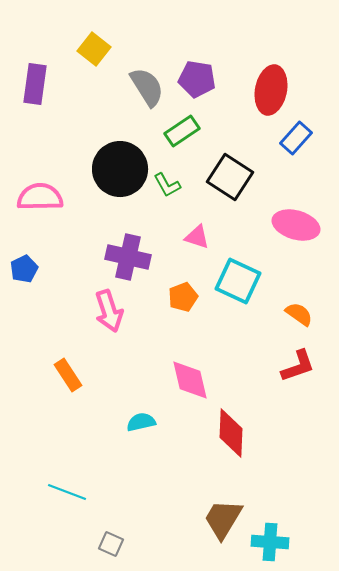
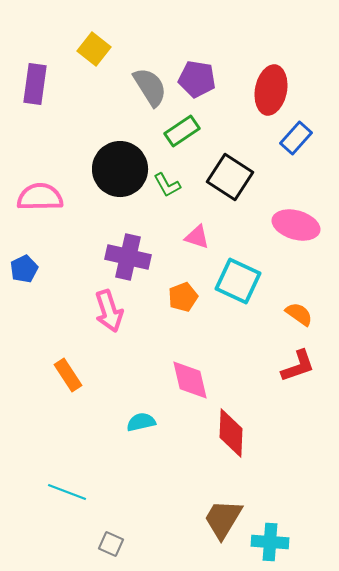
gray semicircle: moved 3 px right
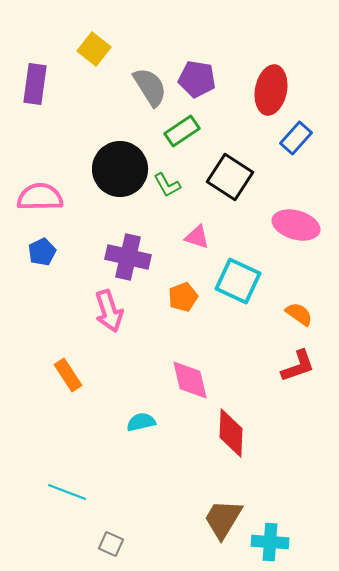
blue pentagon: moved 18 px right, 17 px up
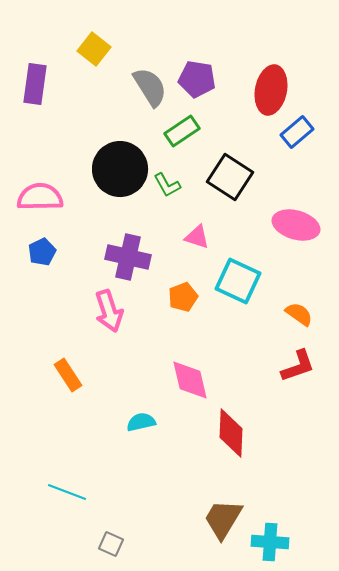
blue rectangle: moved 1 px right, 6 px up; rotated 8 degrees clockwise
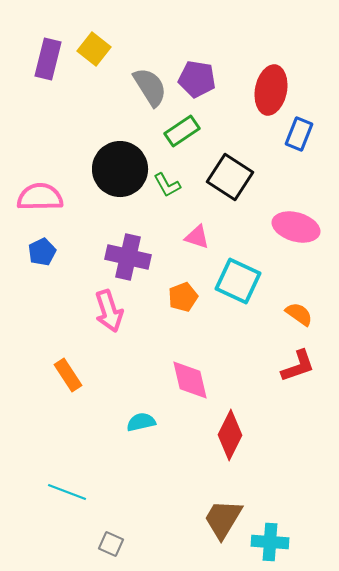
purple rectangle: moved 13 px right, 25 px up; rotated 6 degrees clockwise
blue rectangle: moved 2 px right, 2 px down; rotated 28 degrees counterclockwise
pink ellipse: moved 2 px down
red diamond: moved 1 px left, 2 px down; rotated 24 degrees clockwise
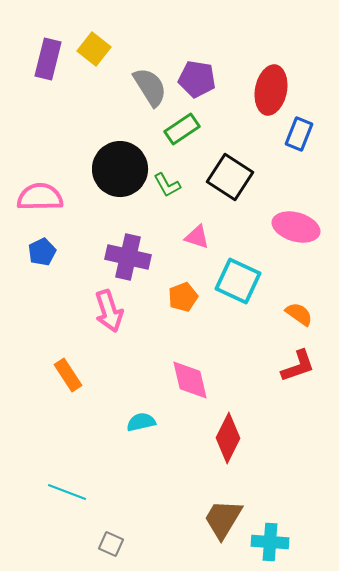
green rectangle: moved 2 px up
red diamond: moved 2 px left, 3 px down
